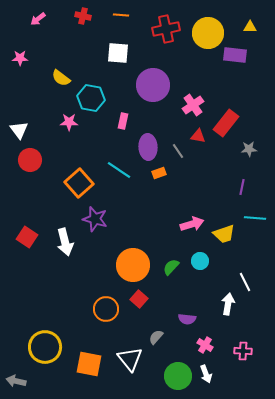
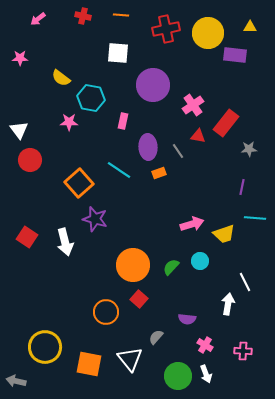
orange circle at (106, 309): moved 3 px down
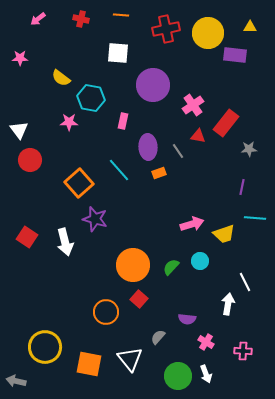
red cross at (83, 16): moved 2 px left, 3 px down
cyan line at (119, 170): rotated 15 degrees clockwise
gray semicircle at (156, 337): moved 2 px right
pink cross at (205, 345): moved 1 px right, 3 px up
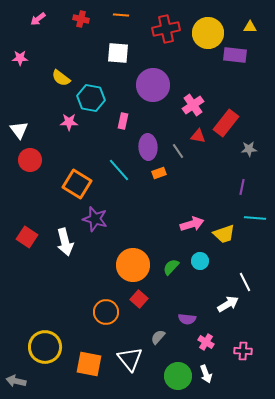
orange square at (79, 183): moved 2 px left, 1 px down; rotated 16 degrees counterclockwise
white arrow at (228, 304): rotated 50 degrees clockwise
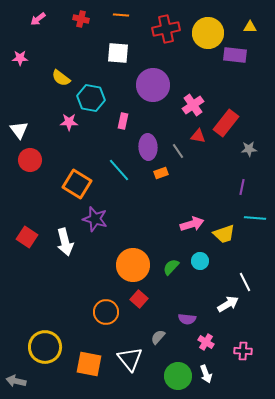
orange rectangle at (159, 173): moved 2 px right
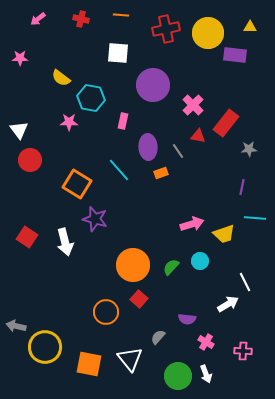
pink cross at (193, 105): rotated 10 degrees counterclockwise
gray arrow at (16, 381): moved 55 px up
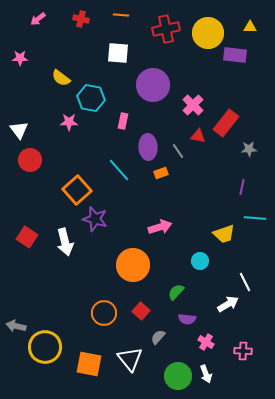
orange square at (77, 184): moved 6 px down; rotated 16 degrees clockwise
pink arrow at (192, 224): moved 32 px left, 3 px down
green semicircle at (171, 267): moved 5 px right, 25 px down
red square at (139, 299): moved 2 px right, 12 px down
orange circle at (106, 312): moved 2 px left, 1 px down
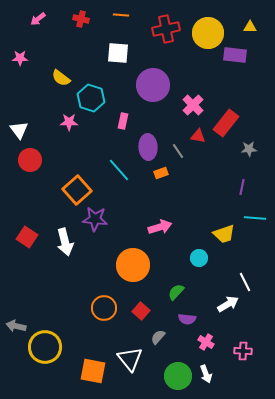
cyan hexagon at (91, 98): rotated 8 degrees clockwise
purple star at (95, 219): rotated 10 degrees counterclockwise
cyan circle at (200, 261): moved 1 px left, 3 px up
orange circle at (104, 313): moved 5 px up
orange square at (89, 364): moved 4 px right, 7 px down
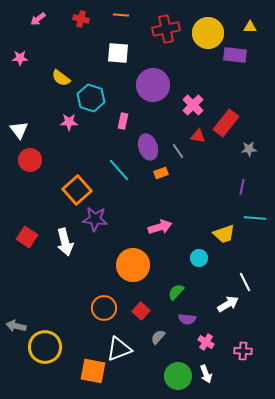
purple ellipse at (148, 147): rotated 15 degrees counterclockwise
white triangle at (130, 359): moved 11 px left, 10 px up; rotated 48 degrees clockwise
